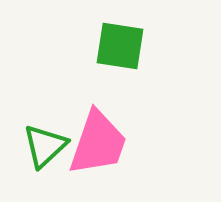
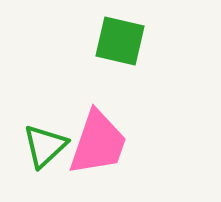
green square: moved 5 px up; rotated 4 degrees clockwise
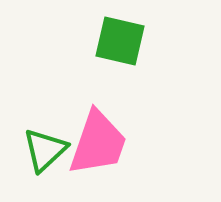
green triangle: moved 4 px down
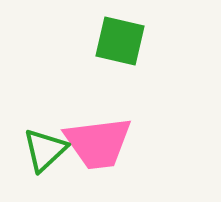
pink trapezoid: rotated 64 degrees clockwise
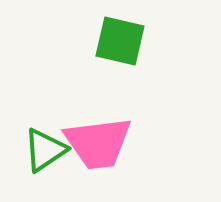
green triangle: rotated 9 degrees clockwise
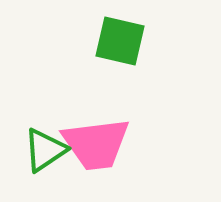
pink trapezoid: moved 2 px left, 1 px down
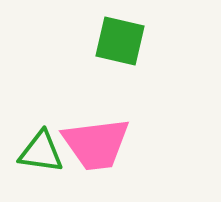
green triangle: moved 4 px left, 2 px down; rotated 42 degrees clockwise
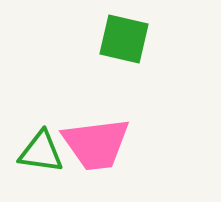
green square: moved 4 px right, 2 px up
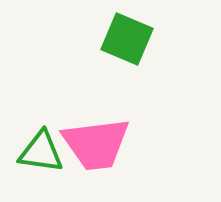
green square: moved 3 px right; rotated 10 degrees clockwise
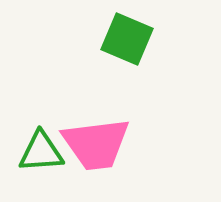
green triangle: rotated 12 degrees counterclockwise
